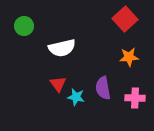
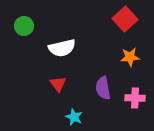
orange star: moved 1 px right
cyan star: moved 2 px left, 20 px down; rotated 12 degrees clockwise
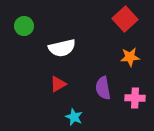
red triangle: rotated 36 degrees clockwise
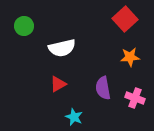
pink cross: rotated 18 degrees clockwise
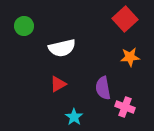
pink cross: moved 10 px left, 9 px down
cyan star: rotated 12 degrees clockwise
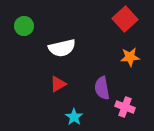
purple semicircle: moved 1 px left
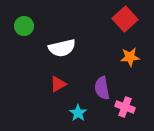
cyan star: moved 4 px right, 4 px up
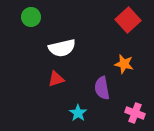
red square: moved 3 px right, 1 px down
green circle: moved 7 px right, 9 px up
orange star: moved 6 px left, 7 px down; rotated 18 degrees clockwise
red triangle: moved 2 px left, 5 px up; rotated 12 degrees clockwise
pink cross: moved 10 px right, 6 px down
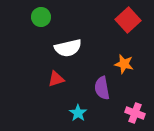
green circle: moved 10 px right
white semicircle: moved 6 px right
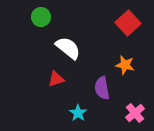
red square: moved 3 px down
white semicircle: rotated 128 degrees counterclockwise
orange star: moved 1 px right, 1 px down
pink cross: rotated 30 degrees clockwise
